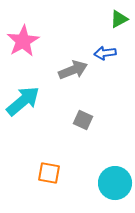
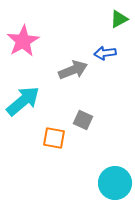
orange square: moved 5 px right, 35 px up
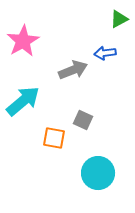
cyan circle: moved 17 px left, 10 px up
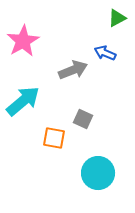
green triangle: moved 2 px left, 1 px up
blue arrow: rotated 30 degrees clockwise
gray square: moved 1 px up
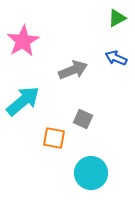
blue arrow: moved 11 px right, 5 px down
cyan circle: moved 7 px left
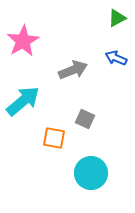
gray square: moved 2 px right
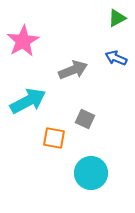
cyan arrow: moved 5 px right; rotated 12 degrees clockwise
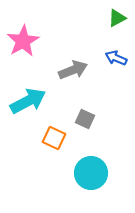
orange square: rotated 15 degrees clockwise
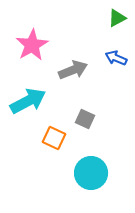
pink star: moved 9 px right, 4 px down
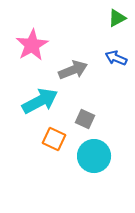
cyan arrow: moved 12 px right
orange square: moved 1 px down
cyan circle: moved 3 px right, 17 px up
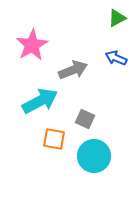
orange square: rotated 15 degrees counterclockwise
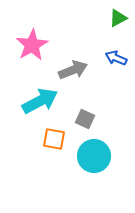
green triangle: moved 1 px right
